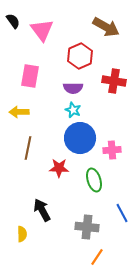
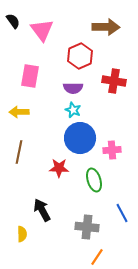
brown arrow: rotated 28 degrees counterclockwise
brown line: moved 9 px left, 4 px down
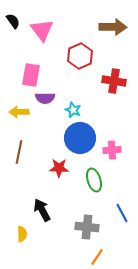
brown arrow: moved 7 px right
pink rectangle: moved 1 px right, 1 px up
purple semicircle: moved 28 px left, 10 px down
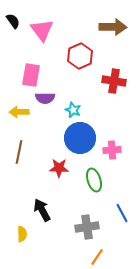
gray cross: rotated 15 degrees counterclockwise
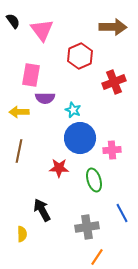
red cross: moved 1 px down; rotated 30 degrees counterclockwise
brown line: moved 1 px up
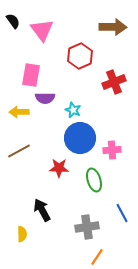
brown line: rotated 50 degrees clockwise
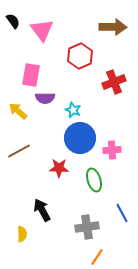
yellow arrow: moved 1 px left, 1 px up; rotated 42 degrees clockwise
